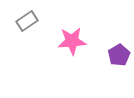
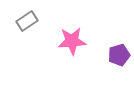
purple pentagon: rotated 15 degrees clockwise
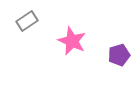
pink star: rotated 28 degrees clockwise
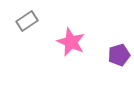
pink star: moved 1 px left, 1 px down
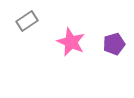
purple pentagon: moved 5 px left, 11 px up
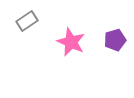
purple pentagon: moved 1 px right, 4 px up
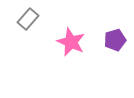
gray rectangle: moved 1 px right, 2 px up; rotated 15 degrees counterclockwise
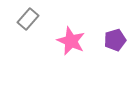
pink star: moved 1 px up
